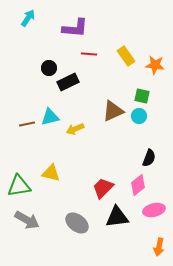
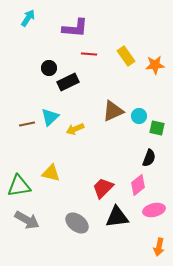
orange star: rotated 12 degrees counterclockwise
green square: moved 15 px right, 32 px down
cyan triangle: rotated 30 degrees counterclockwise
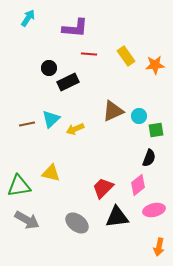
cyan triangle: moved 1 px right, 2 px down
green square: moved 1 px left, 2 px down; rotated 21 degrees counterclockwise
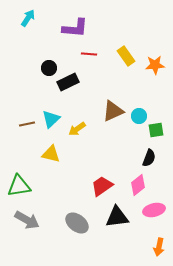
yellow arrow: moved 2 px right; rotated 12 degrees counterclockwise
yellow triangle: moved 19 px up
red trapezoid: moved 1 px left, 2 px up; rotated 10 degrees clockwise
